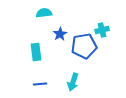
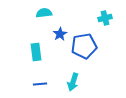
cyan cross: moved 3 px right, 12 px up
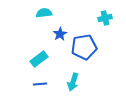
blue pentagon: moved 1 px down
cyan rectangle: moved 3 px right, 7 px down; rotated 60 degrees clockwise
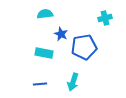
cyan semicircle: moved 1 px right, 1 px down
blue star: moved 1 px right; rotated 16 degrees counterclockwise
cyan rectangle: moved 5 px right, 6 px up; rotated 48 degrees clockwise
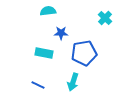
cyan semicircle: moved 3 px right, 3 px up
cyan cross: rotated 32 degrees counterclockwise
blue star: moved 1 px up; rotated 24 degrees counterclockwise
blue pentagon: moved 6 px down
blue line: moved 2 px left, 1 px down; rotated 32 degrees clockwise
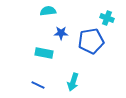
cyan cross: moved 2 px right; rotated 24 degrees counterclockwise
blue pentagon: moved 7 px right, 12 px up
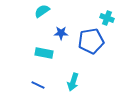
cyan semicircle: moved 6 px left; rotated 28 degrees counterclockwise
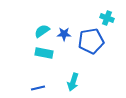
cyan semicircle: moved 20 px down
blue star: moved 3 px right, 1 px down
blue line: moved 3 px down; rotated 40 degrees counterclockwise
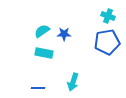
cyan cross: moved 1 px right, 2 px up
blue pentagon: moved 16 px right, 1 px down
blue line: rotated 16 degrees clockwise
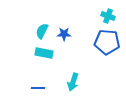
cyan semicircle: rotated 28 degrees counterclockwise
blue pentagon: rotated 15 degrees clockwise
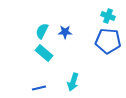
blue star: moved 1 px right, 2 px up
blue pentagon: moved 1 px right, 1 px up
cyan rectangle: rotated 30 degrees clockwise
blue line: moved 1 px right; rotated 16 degrees counterclockwise
